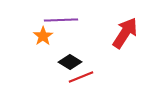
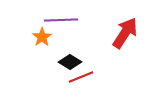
orange star: moved 1 px left, 1 px down
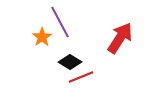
purple line: moved 1 px left, 2 px down; rotated 64 degrees clockwise
red arrow: moved 5 px left, 5 px down
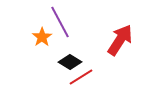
red arrow: moved 2 px down
red line: rotated 10 degrees counterclockwise
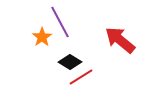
red arrow: rotated 84 degrees counterclockwise
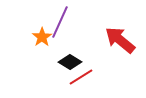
purple line: rotated 52 degrees clockwise
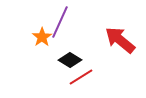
black diamond: moved 2 px up
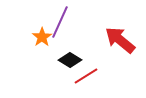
red line: moved 5 px right, 1 px up
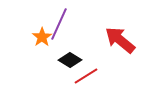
purple line: moved 1 px left, 2 px down
